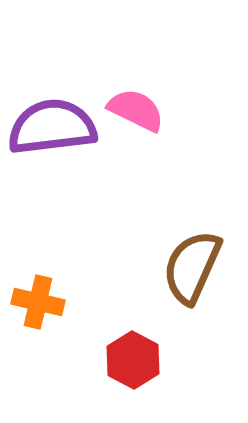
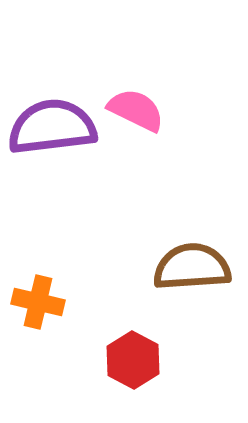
brown semicircle: rotated 62 degrees clockwise
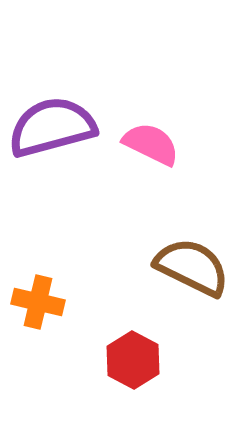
pink semicircle: moved 15 px right, 34 px down
purple semicircle: rotated 8 degrees counterclockwise
brown semicircle: rotated 30 degrees clockwise
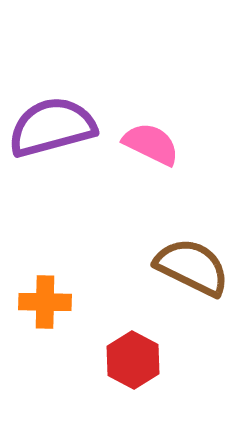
orange cross: moved 7 px right; rotated 12 degrees counterclockwise
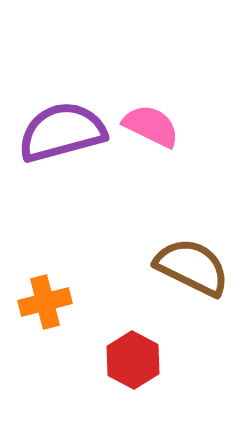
purple semicircle: moved 10 px right, 5 px down
pink semicircle: moved 18 px up
orange cross: rotated 15 degrees counterclockwise
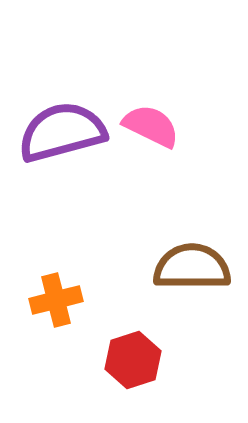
brown semicircle: rotated 26 degrees counterclockwise
orange cross: moved 11 px right, 2 px up
red hexagon: rotated 14 degrees clockwise
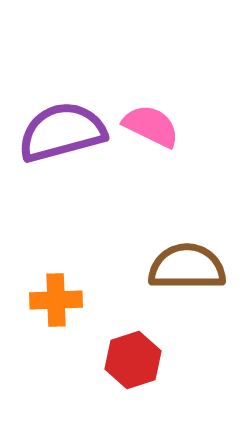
brown semicircle: moved 5 px left
orange cross: rotated 12 degrees clockwise
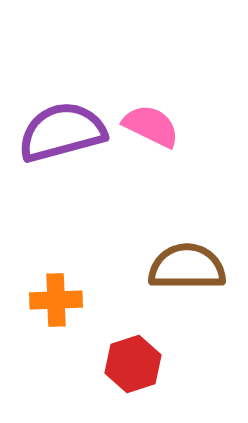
red hexagon: moved 4 px down
